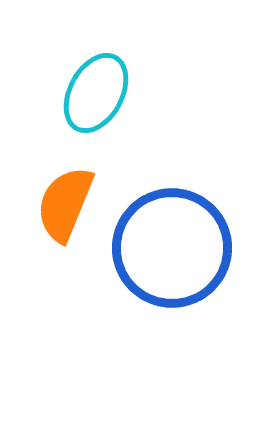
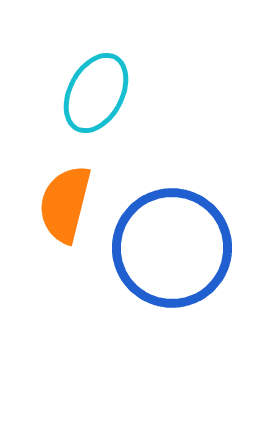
orange semicircle: rotated 8 degrees counterclockwise
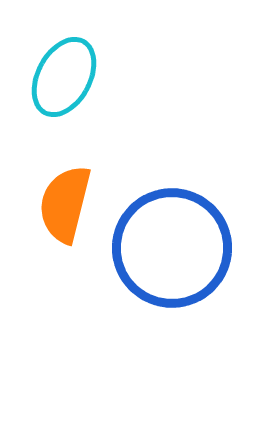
cyan ellipse: moved 32 px left, 16 px up
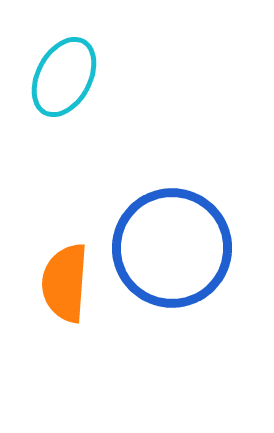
orange semicircle: moved 79 px down; rotated 10 degrees counterclockwise
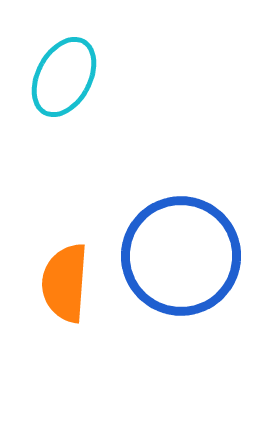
blue circle: moved 9 px right, 8 px down
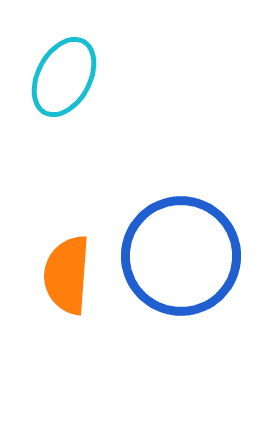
orange semicircle: moved 2 px right, 8 px up
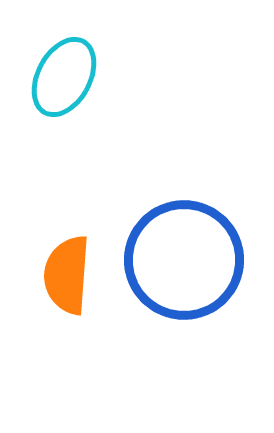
blue circle: moved 3 px right, 4 px down
